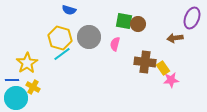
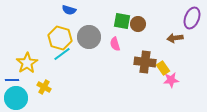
green square: moved 2 px left
pink semicircle: rotated 32 degrees counterclockwise
yellow cross: moved 11 px right
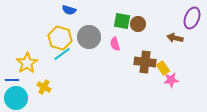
brown arrow: rotated 21 degrees clockwise
